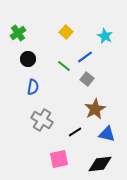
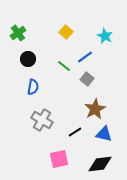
blue triangle: moved 3 px left
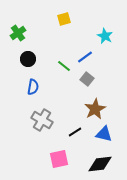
yellow square: moved 2 px left, 13 px up; rotated 32 degrees clockwise
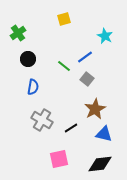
black line: moved 4 px left, 4 px up
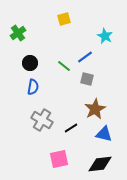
black circle: moved 2 px right, 4 px down
gray square: rotated 24 degrees counterclockwise
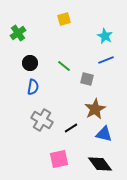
blue line: moved 21 px right, 3 px down; rotated 14 degrees clockwise
black diamond: rotated 60 degrees clockwise
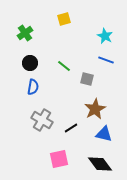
green cross: moved 7 px right
blue line: rotated 42 degrees clockwise
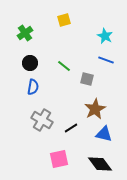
yellow square: moved 1 px down
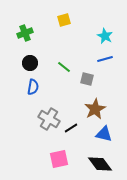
green cross: rotated 14 degrees clockwise
blue line: moved 1 px left, 1 px up; rotated 35 degrees counterclockwise
green line: moved 1 px down
gray cross: moved 7 px right, 1 px up
